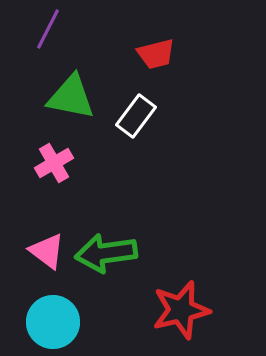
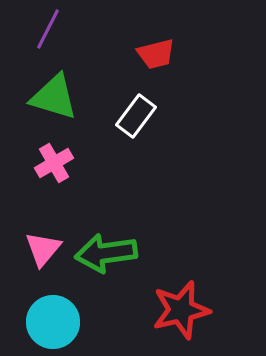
green triangle: moved 17 px left; rotated 6 degrees clockwise
pink triangle: moved 4 px left, 2 px up; rotated 33 degrees clockwise
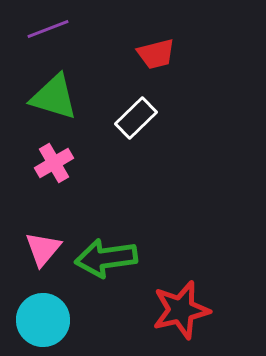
purple line: rotated 42 degrees clockwise
white rectangle: moved 2 px down; rotated 9 degrees clockwise
green arrow: moved 5 px down
cyan circle: moved 10 px left, 2 px up
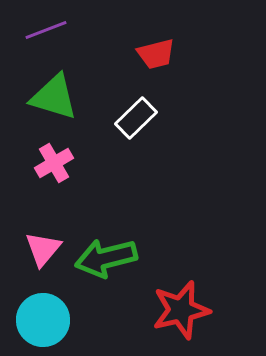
purple line: moved 2 px left, 1 px down
green arrow: rotated 6 degrees counterclockwise
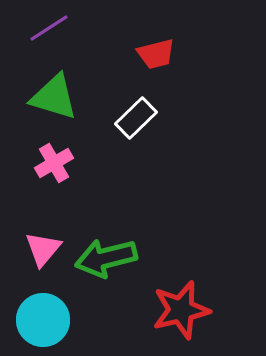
purple line: moved 3 px right, 2 px up; rotated 12 degrees counterclockwise
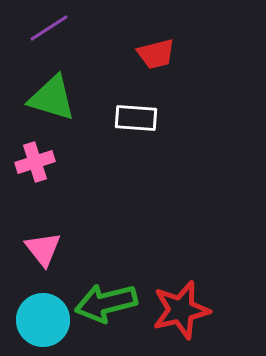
green triangle: moved 2 px left, 1 px down
white rectangle: rotated 48 degrees clockwise
pink cross: moved 19 px left, 1 px up; rotated 12 degrees clockwise
pink triangle: rotated 18 degrees counterclockwise
green arrow: moved 45 px down
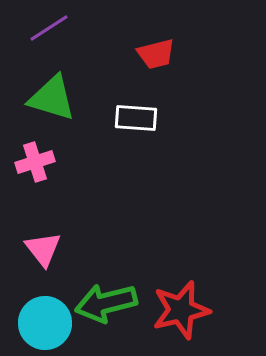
cyan circle: moved 2 px right, 3 px down
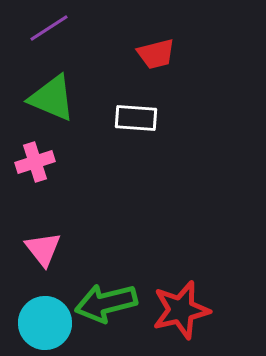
green triangle: rotated 6 degrees clockwise
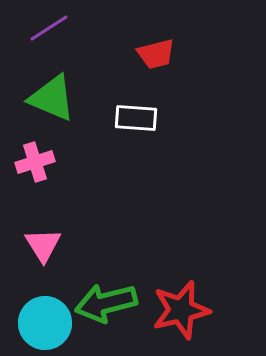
pink triangle: moved 4 px up; rotated 6 degrees clockwise
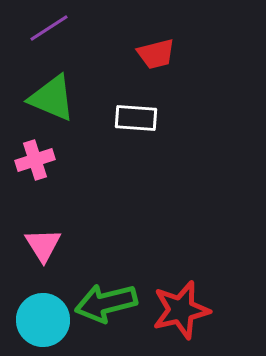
pink cross: moved 2 px up
cyan circle: moved 2 px left, 3 px up
